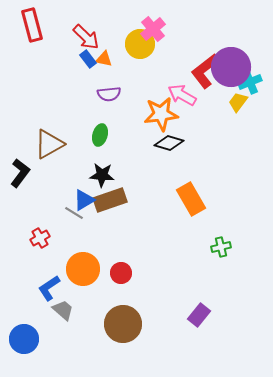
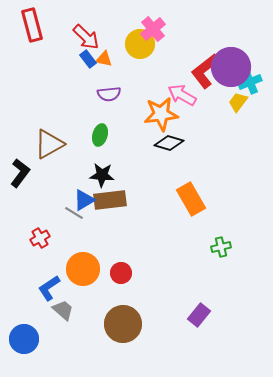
brown rectangle: rotated 12 degrees clockwise
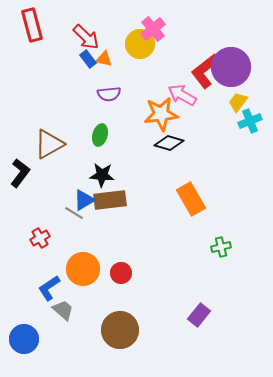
cyan cross: moved 39 px down
brown circle: moved 3 px left, 6 px down
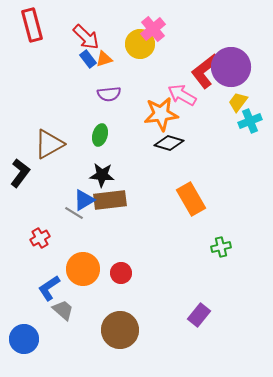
orange triangle: rotated 30 degrees counterclockwise
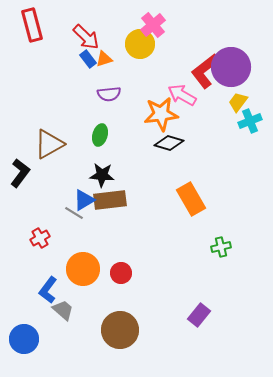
pink cross: moved 4 px up
blue L-shape: moved 1 px left, 2 px down; rotated 20 degrees counterclockwise
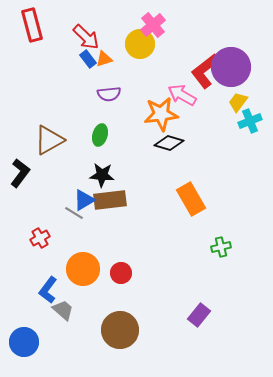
brown triangle: moved 4 px up
blue circle: moved 3 px down
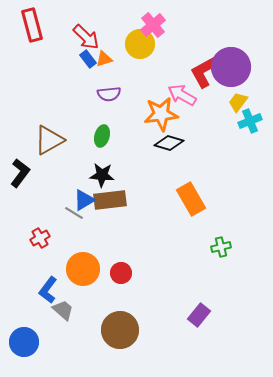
red L-shape: rotated 9 degrees clockwise
green ellipse: moved 2 px right, 1 px down
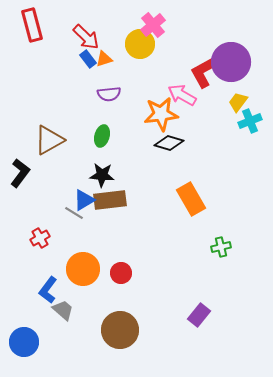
purple circle: moved 5 px up
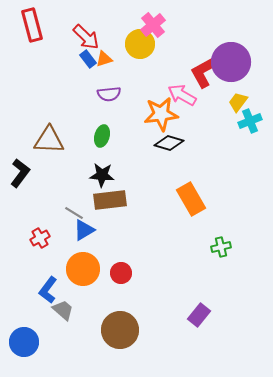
brown triangle: rotated 32 degrees clockwise
blue triangle: moved 30 px down
